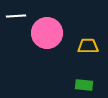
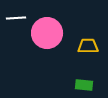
white line: moved 2 px down
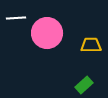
yellow trapezoid: moved 3 px right, 1 px up
green rectangle: rotated 48 degrees counterclockwise
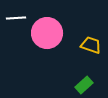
yellow trapezoid: rotated 20 degrees clockwise
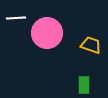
green rectangle: rotated 48 degrees counterclockwise
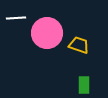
yellow trapezoid: moved 12 px left
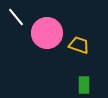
white line: moved 1 px up; rotated 54 degrees clockwise
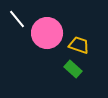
white line: moved 1 px right, 2 px down
green rectangle: moved 11 px left, 16 px up; rotated 48 degrees counterclockwise
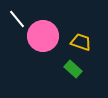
pink circle: moved 4 px left, 3 px down
yellow trapezoid: moved 2 px right, 3 px up
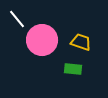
pink circle: moved 1 px left, 4 px down
green rectangle: rotated 36 degrees counterclockwise
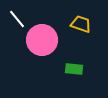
yellow trapezoid: moved 18 px up
green rectangle: moved 1 px right
